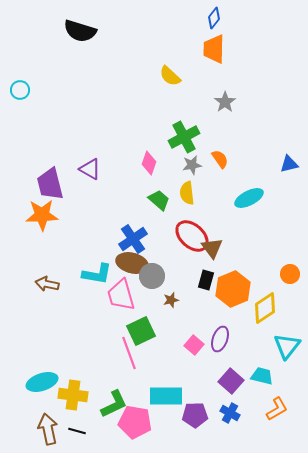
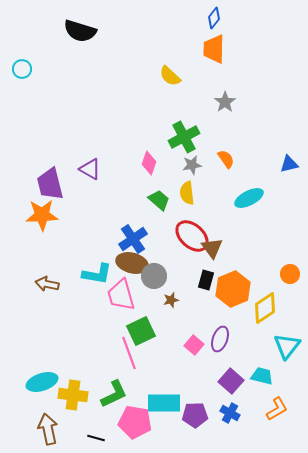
cyan circle at (20, 90): moved 2 px right, 21 px up
orange semicircle at (220, 159): moved 6 px right
gray circle at (152, 276): moved 2 px right
cyan rectangle at (166, 396): moved 2 px left, 7 px down
green L-shape at (114, 404): moved 10 px up
black line at (77, 431): moved 19 px right, 7 px down
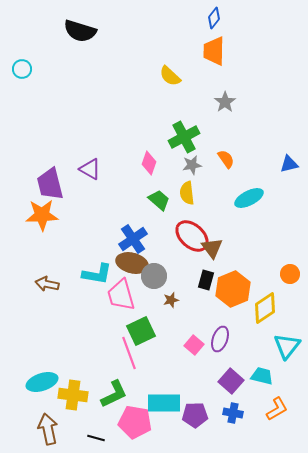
orange trapezoid at (214, 49): moved 2 px down
blue cross at (230, 413): moved 3 px right; rotated 18 degrees counterclockwise
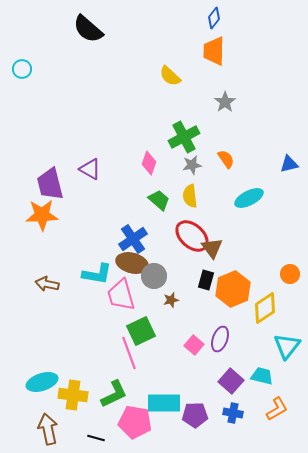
black semicircle at (80, 31): moved 8 px right, 2 px up; rotated 24 degrees clockwise
yellow semicircle at (187, 193): moved 3 px right, 3 px down
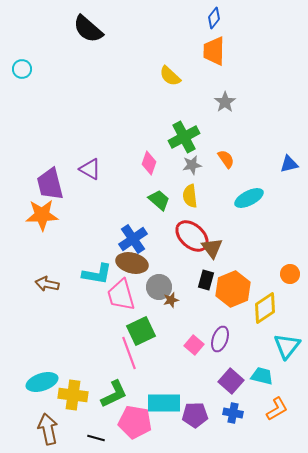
gray circle at (154, 276): moved 5 px right, 11 px down
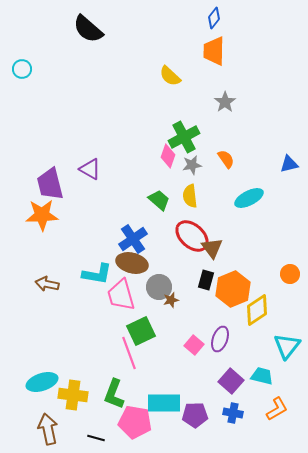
pink diamond at (149, 163): moved 19 px right, 7 px up
yellow diamond at (265, 308): moved 8 px left, 2 px down
green L-shape at (114, 394): rotated 136 degrees clockwise
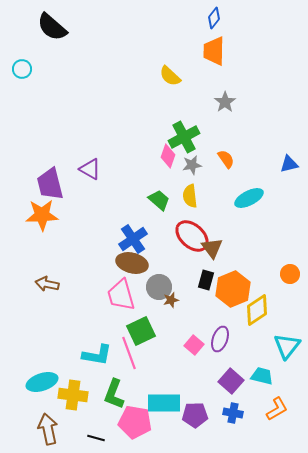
black semicircle at (88, 29): moved 36 px left, 2 px up
cyan L-shape at (97, 274): moved 81 px down
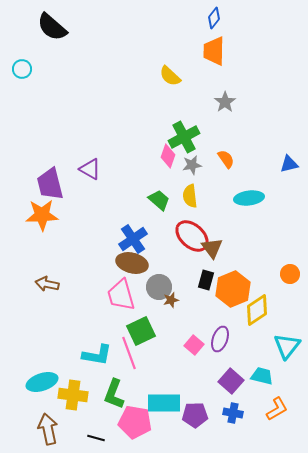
cyan ellipse at (249, 198): rotated 20 degrees clockwise
